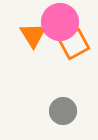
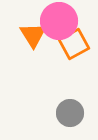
pink circle: moved 1 px left, 1 px up
gray circle: moved 7 px right, 2 px down
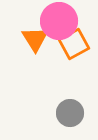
orange triangle: moved 2 px right, 4 px down
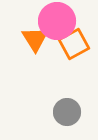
pink circle: moved 2 px left
gray circle: moved 3 px left, 1 px up
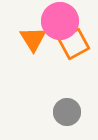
pink circle: moved 3 px right
orange triangle: moved 2 px left
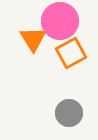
orange square: moved 3 px left, 9 px down
gray circle: moved 2 px right, 1 px down
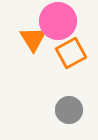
pink circle: moved 2 px left
gray circle: moved 3 px up
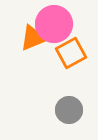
pink circle: moved 4 px left, 3 px down
orange triangle: moved 1 px up; rotated 40 degrees clockwise
